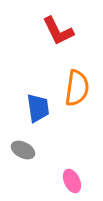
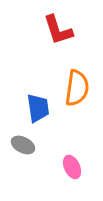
red L-shape: moved 1 px up; rotated 8 degrees clockwise
gray ellipse: moved 5 px up
pink ellipse: moved 14 px up
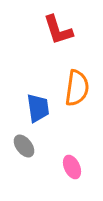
gray ellipse: moved 1 px right, 1 px down; rotated 25 degrees clockwise
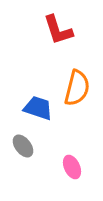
orange semicircle: rotated 6 degrees clockwise
blue trapezoid: rotated 64 degrees counterclockwise
gray ellipse: moved 1 px left
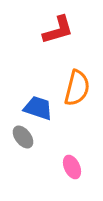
red L-shape: rotated 88 degrees counterclockwise
gray ellipse: moved 9 px up
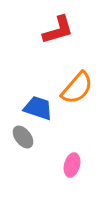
orange semicircle: rotated 27 degrees clockwise
pink ellipse: moved 2 px up; rotated 40 degrees clockwise
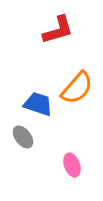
blue trapezoid: moved 4 px up
pink ellipse: rotated 35 degrees counterclockwise
